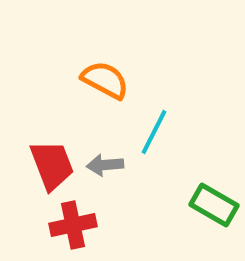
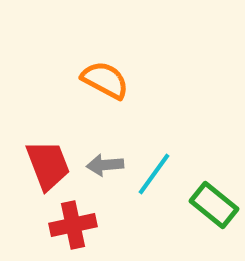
cyan line: moved 42 px down; rotated 9 degrees clockwise
red trapezoid: moved 4 px left
green rectangle: rotated 9 degrees clockwise
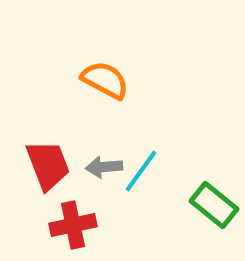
gray arrow: moved 1 px left, 2 px down
cyan line: moved 13 px left, 3 px up
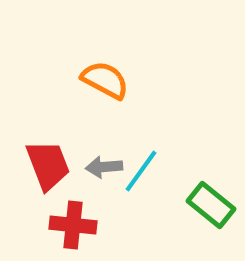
green rectangle: moved 3 px left
red cross: rotated 18 degrees clockwise
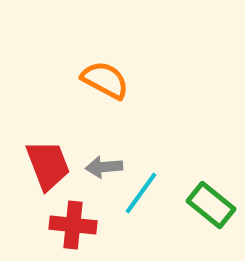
cyan line: moved 22 px down
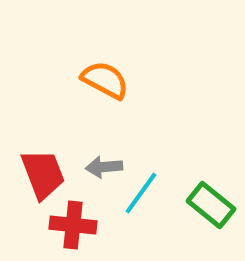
red trapezoid: moved 5 px left, 9 px down
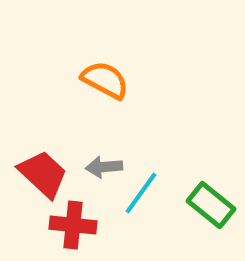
red trapezoid: rotated 26 degrees counterclockwise
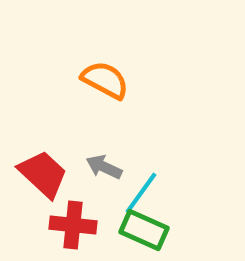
gray arrow: rotated 30 degrees clockwise
green rectangle: moved 67 px left, 25 px down; rotated 15 degrees counterclockwise
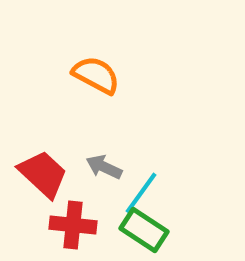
orange semicircle: moved 9 px left, 5 px up
green rectangle: rotated 9 degrees clockwise
